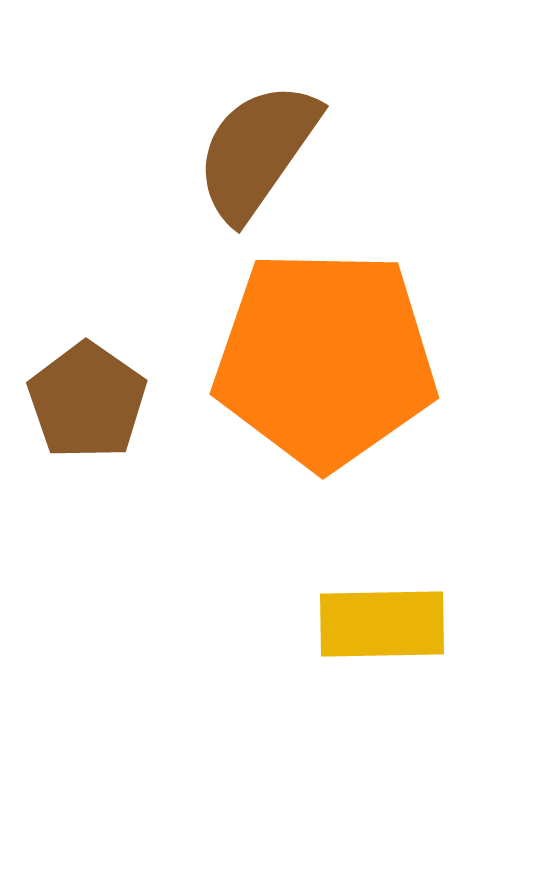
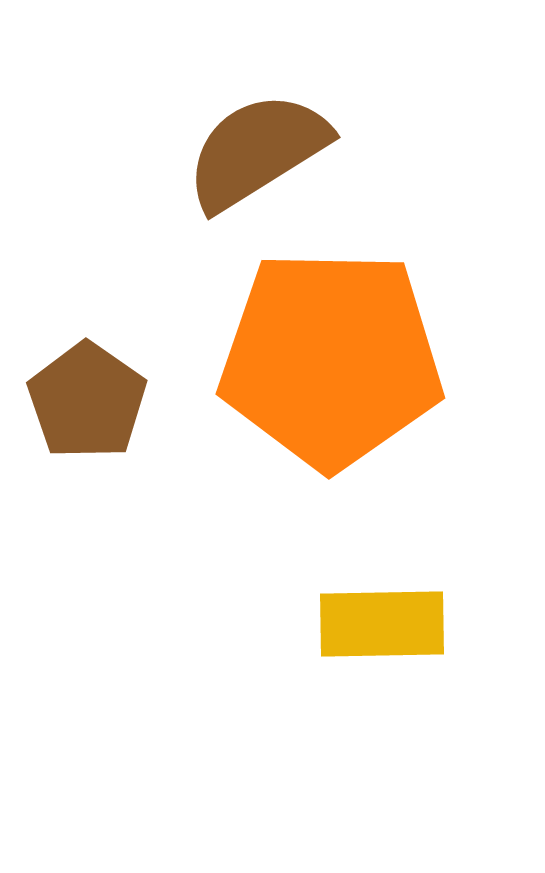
brown semicircle: rotated 23 degrees clockwise
orange pentagon: moved 6 px right
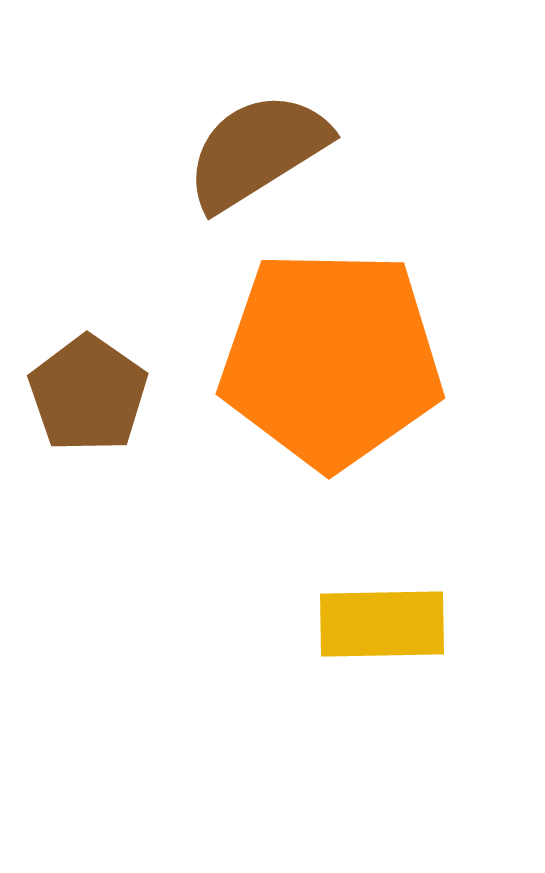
brown pentagon: moved 1 px right, 7 px up
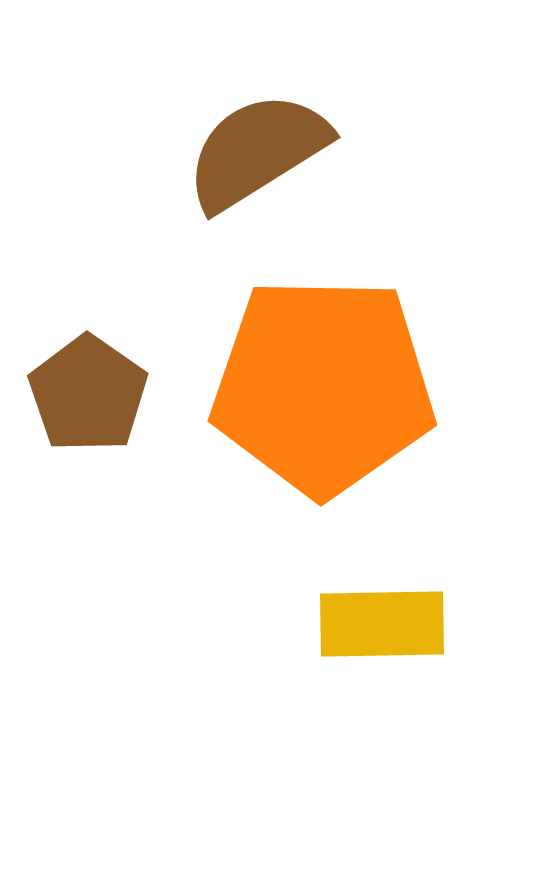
orange pentagon: moved 8 px left, 27 px down
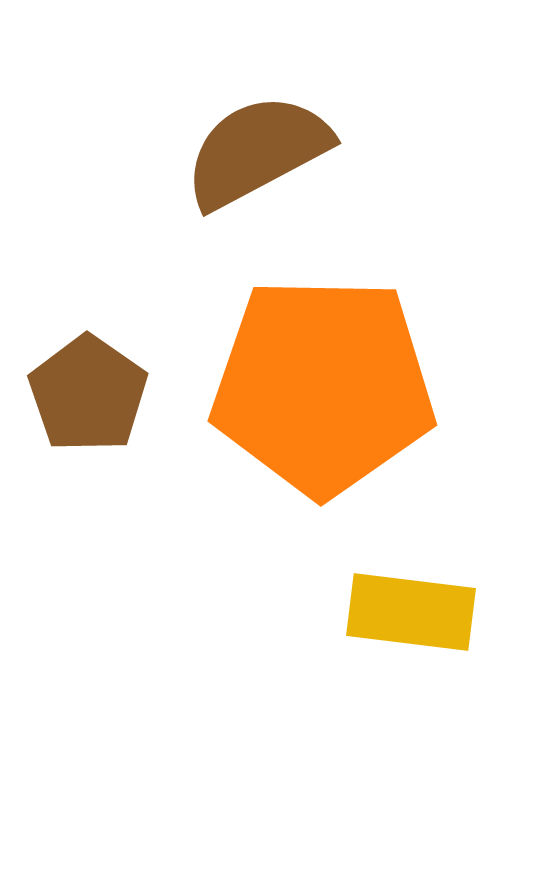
brown semicircle: rotated 4 degrees clockwise
yellow rectangle: moved 29 px right, 12 px up; rotated 8 degrees clockwise
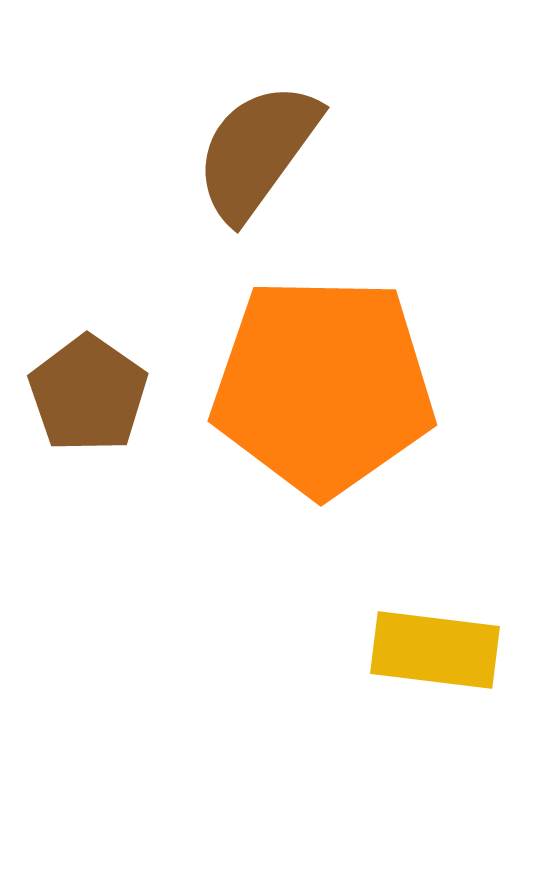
brown semicircle: rotated 26 degrees counterclockwise
yellow rectangle: moved 24 px right, 38 px down
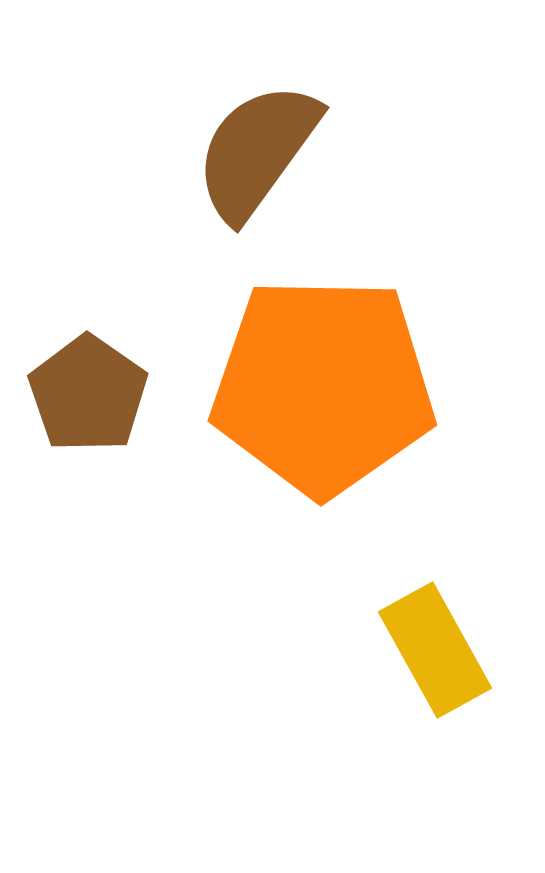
yellow rectangle: rotated 54 degrees clockwise
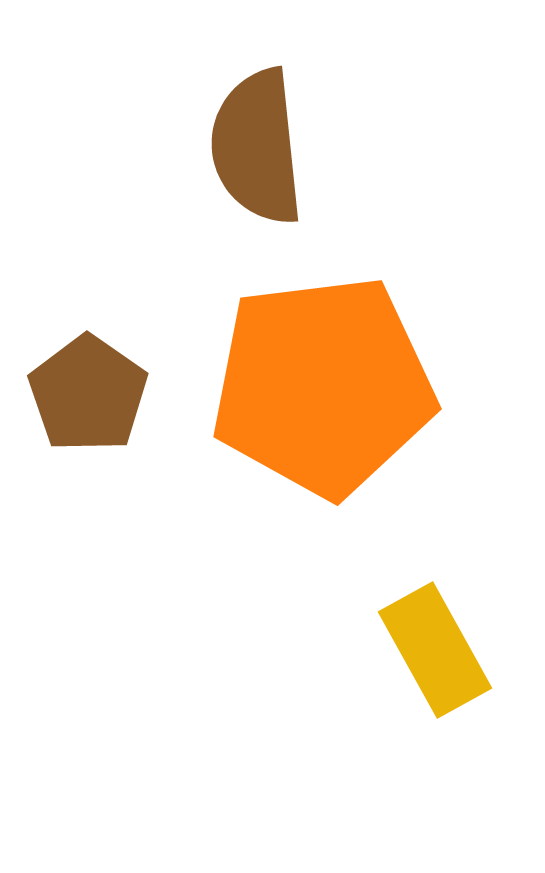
brown semicircle: moved 4 px up; rotated 42 degrees counterclockwise
orange pentagon: rotated 8 degrees counterclockwise
